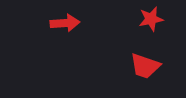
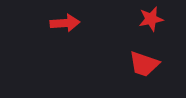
red trapezoid: moved 1 px left, 2 px up
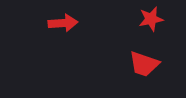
red arrow: moved 2 px left
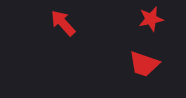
red arrow: rotated 128 degrees counterclockwise
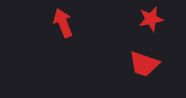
red arrow: rotated 20 degrees clockwise
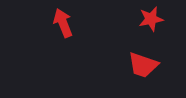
red trapezoid: moved 1 px left, 1 px down
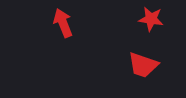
red star: rotated 20 degrees clockwise
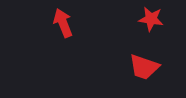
red trapezoid: moved 1 px right, 2 px down
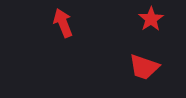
red star: rotated 30 degrees clockwise
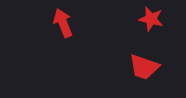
red star: rotated 25 degrees counterclockwise
